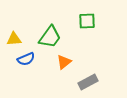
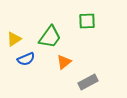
yellow triangle: rotated 28 degrees counterclockwise
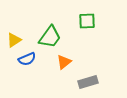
yellow triangle: moved 1 px down
blue semicircle: moved 1 px right
gray rectangle: rotated 12 degrees clockwise
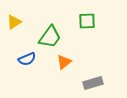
yellow triangle: moved 18 px up
gray rectangle: moved 5 px right, 1 px down
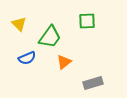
yellow triangle: moved 5 px right, 2 px down; rotated 42 degrees counterclockwise
blue semicircle: moved 1 px up
